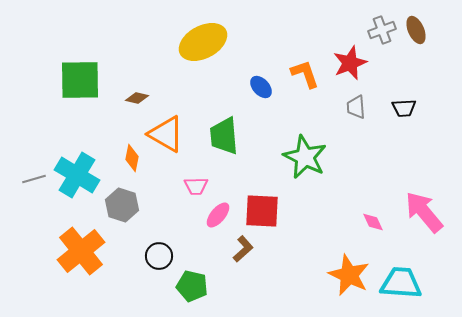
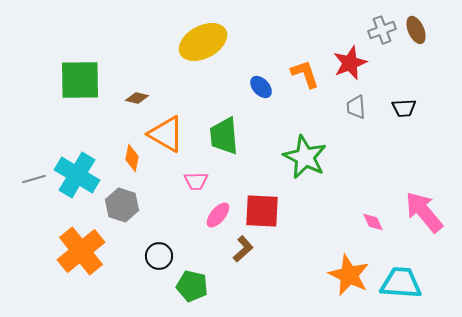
pink trapezoid: moved 5 px up
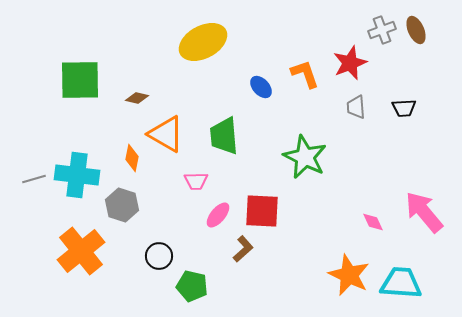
cyan cross: rotated 24 degrees counterclockwise
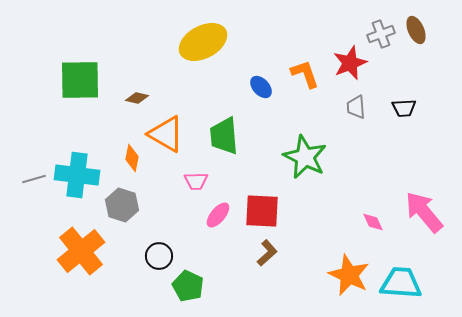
gray cross: moved 1 px left, 4 px down
brown L-shape: moved 24 px right, 4 px down
green pentagon: moved 4 px left; rotated 12 degrees clockwise
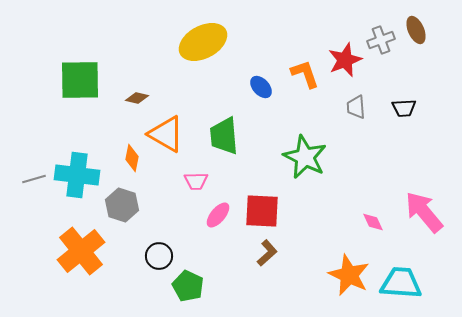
gray cross: moved 6 px down
red star: moved 5 px left, 3 px up
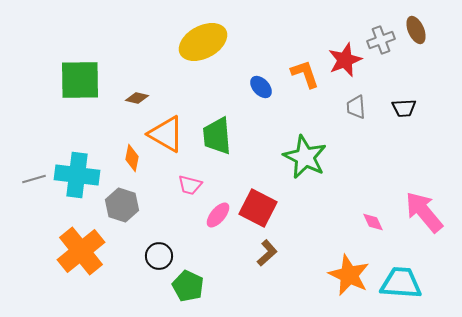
green trapezoid: moved 7 px left
pink trapezoid: moved 6 px left, 4 px down; rotated 15 degrees clockwise
red square: moved 4 px left, 3 px up; rotated 24 degrees clockwise
